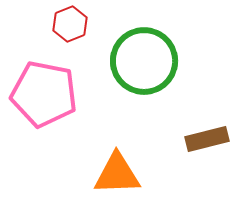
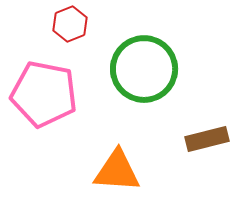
green circle: moved 8 px down
orange triangle: moved 3 px up; rotated 6 degrees clockwise
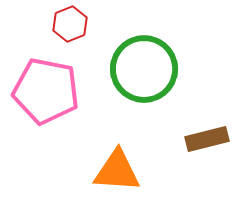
pink pentagon: moved 2 px right, 3 px up
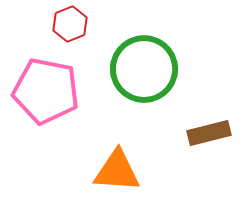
brown rectangle: moved 2 px right, 6 px up
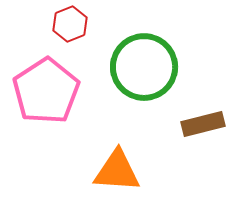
green circle: moved 2 px up
pink pentagon: rotated 28 degrees clockwise
brown rectangle: moved 6 px left, 9 px up
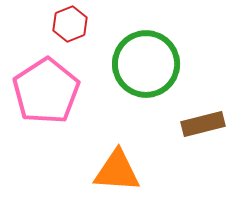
green circle: moved 2 px right, 3 px up
